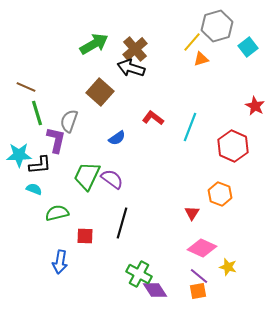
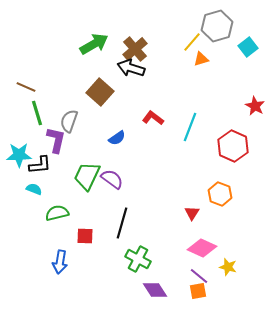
green cross: moved 1 px left, 15 px up
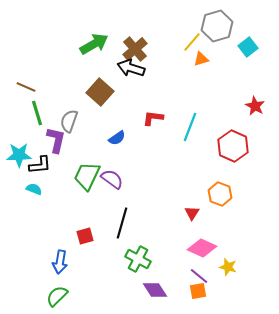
red L-shape: rotated 30 degrees counterclockwise
green semicircle: moved 83 px down; rotated 30 degrees counterclockwise
red square: rotated 18 degrees counterclockwise
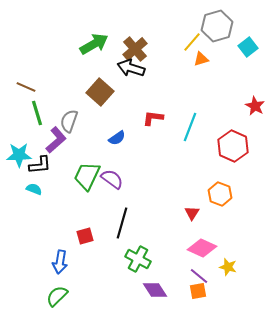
purple L-shape: rotated 36 degrees clockwise
